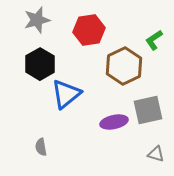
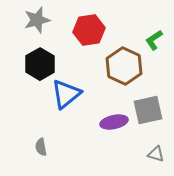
brown hexagon: rotated 9 degrees counterclockwise
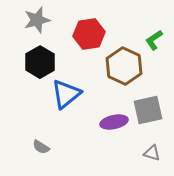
red hexagon: moved 4 px down
black hexagon: moved 2 px up
gray semicircle: rotated 48 degrees counterclockwise
gray triangle: moved 4 px left, 1 px up
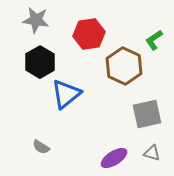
gray star: moved 1 px left; rotated 24 degrees clockwise
gray square: moved 1 px left, 4 px down
purple ellipse: moved 36 px down; rotated 20 degrees counterclockwise
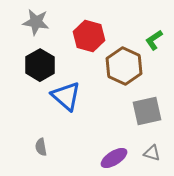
gray star: moved 2 px down
red hexagon: moved 2 px down; rotated 24 degrees clockwise
black hexagon: moved 3 px down
blue triangle: moved 2 px down; rotated 40 degrees counterclockwise
gray square: moved 3 px up
gray semicircle: rotated 48 degrees clockwise
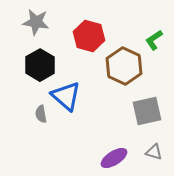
gray semicircle: moved 33 px up
gray triangle: moved 2 px right, 1 px up
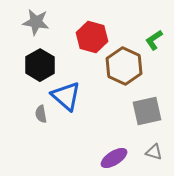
red hexagon: moved 3 px right, 1 px down
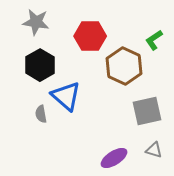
red hexagon: moved 2 px left, 1 px up; rotated 16 degrees counterclockwise
gray triangle: moved 2 px up
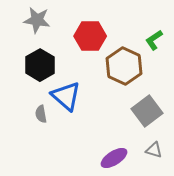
gray star: moved 1 px right, 2 px up
gray square: rotated 24 degrees counterclockwise
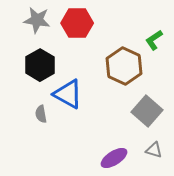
red hexagon: moved 13 px left, 13 px up
blue triangle: moved 2 px right, 2 px up; rotated 12 degrees counterclockwise
gray square: rotated 12 degrees counterclockwise
